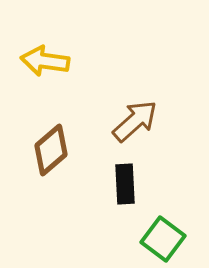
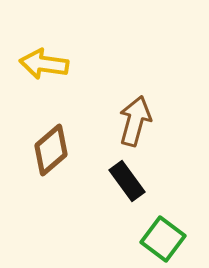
yellow arrow: moved 1 px left, 3 px down
brown arrow: rotated 33 degrees counterclockwise
black rectangle: moved 2 px right, 3 px up; rotated 33 degrees counterclockwise
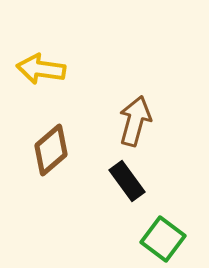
yellow arrow: moved 3 px left, 5 px down
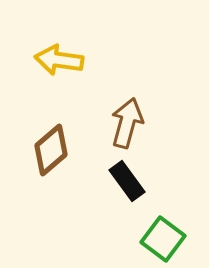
yellow arrow: moved 18 px right, 9 px up
brown arrow: moved 8 px left, 2 px down
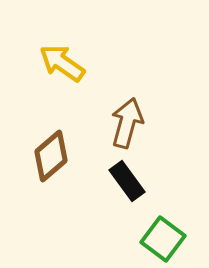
yellow arrow: moved 3 px right, 3 px down; rotated 27 degrees clockwise
brown diamond: moved 6 px down
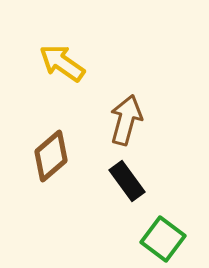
brown arrow: moved 1 px left, 3 px up
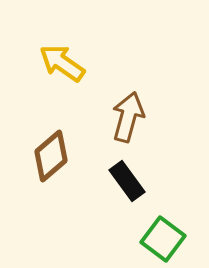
brown arrow: moved 2 px right, 3 px up
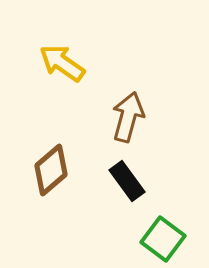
brown diamond: moved 14 px down
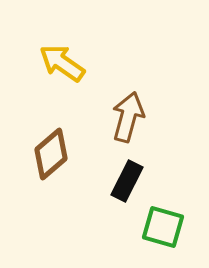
brown diamond: moved 16 px up
black rectangle: rotated 63 degrees clockwise
green square: moved 12 px up; rotated 21 degrees counterclockwise
